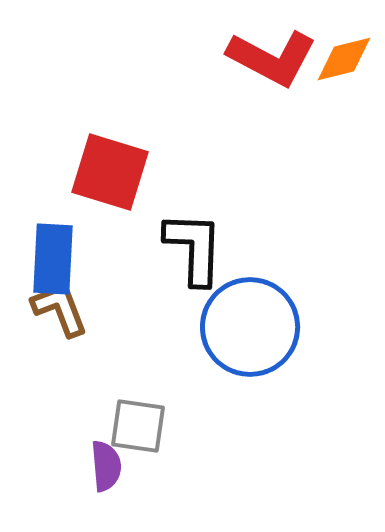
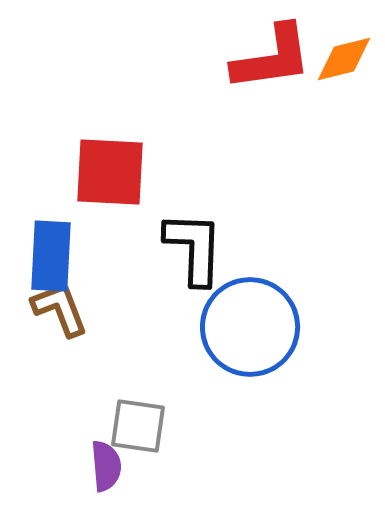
red L-shape: rotated 36 degrees counterclockwise
red square: rotated 14 degrees counterclockwise
blue rectangle: moved 2 px left, 3 px up
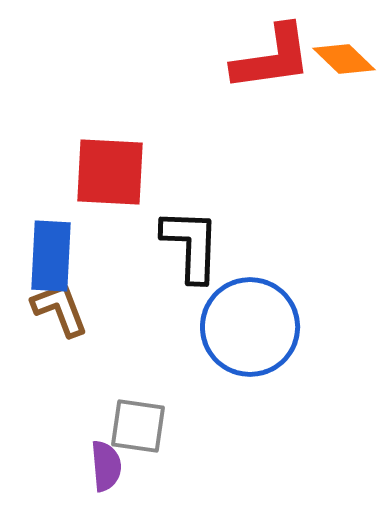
orange diamond: rotated 58 degrees clockwise
black L-shape: moved 3 px left, 3 px up
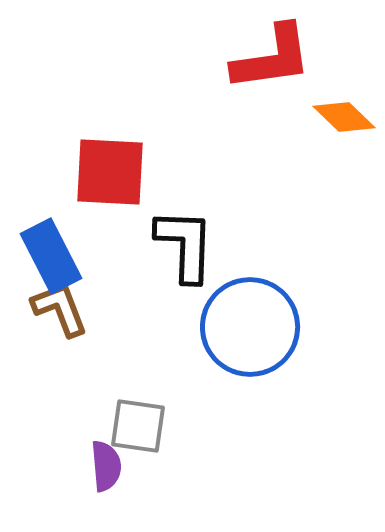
orange diamond: moved 58 px down
black L-shape: moved 6 px left
blue rectangle: rotated 30 degrees counterclockwise
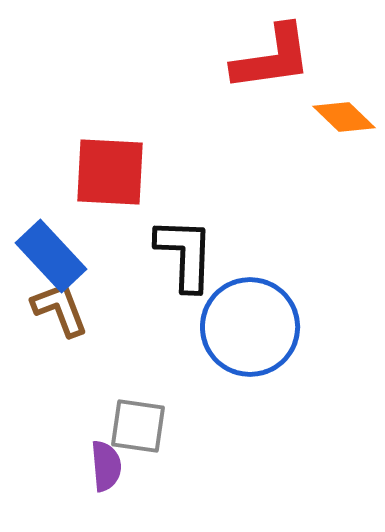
black L-shape: moved 9 px down
blue rectangle: rotated 16 degrees counterclockwise
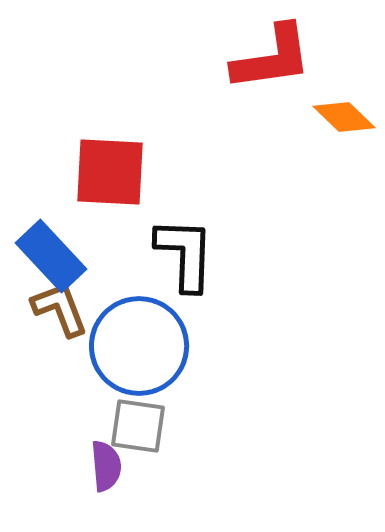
blue circle: moved 111 px left, 19 px down
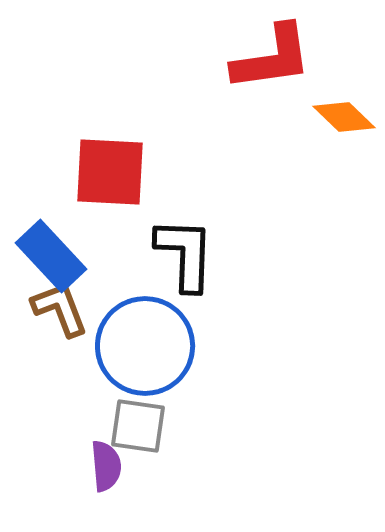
blue circle: moved 6 px right
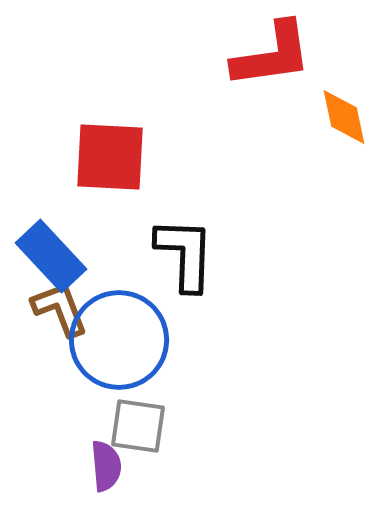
red L-shape: moved 3 px up
orange diamond: rotated 34 degrees clockwise
red square: moved 15 px up
blue circle: moved 26 px left, 6 px up
